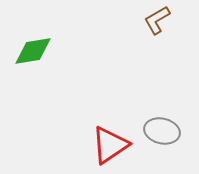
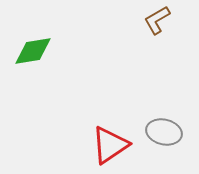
gray ellipse: moved 2 px right, 1 px down
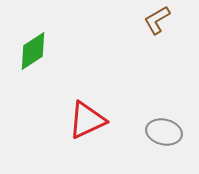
green diamond: rotated 24 degrees counterclockwise
red triangle: moved 23 px left, 25 px up; rotated 9 degrees clockwise
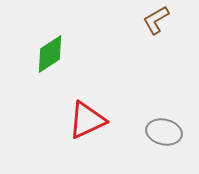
brown L-shape: moved 1 px left
green diamond: moved 17 px right, 3 px down
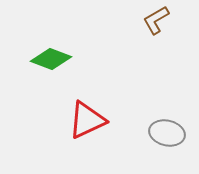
green diamond: moved 1 px right, 5 px down; rotated 54 degrees clockwise
gray ellipse: moved 3 px right, 1 px down
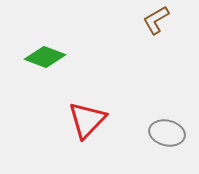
green diamond: moved 6 px left, 2 px up
red triangle: rotated 21 degrees counterclockwise
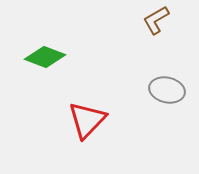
gray ellipse: moved 43 px up
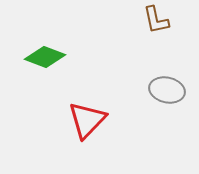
brown L-shape: rotated 72 degrees counterclockwise
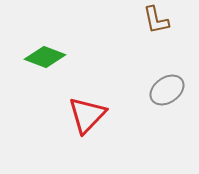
gray ellipse: rotated 48 degrees counterclockwise
red triangle: moved 5 px up
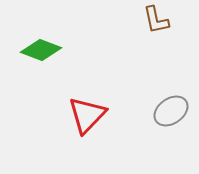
green diamond: moved 4 px left, 7 px up
gray ellipse: moved 4 px right, 21 px down
